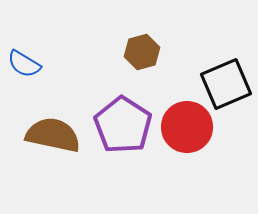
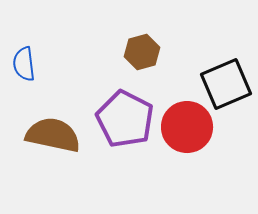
blue semicircle: rotated 52 degrees clockwise
purple pentagon: moved 2 px right, 6 px up; rotated 6 degrees counterclockwise
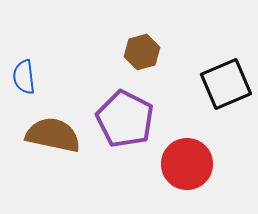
blue semicircle: moved 13 px down
red circle: moved 37 px down
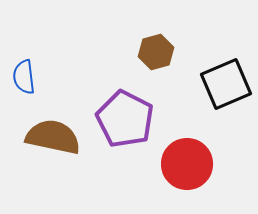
brown hexagon: moved 14 px right
brown semicircle: moved 2 px down
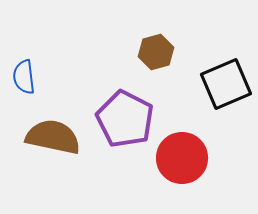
red circle: moved 5 px left, 6 px up
